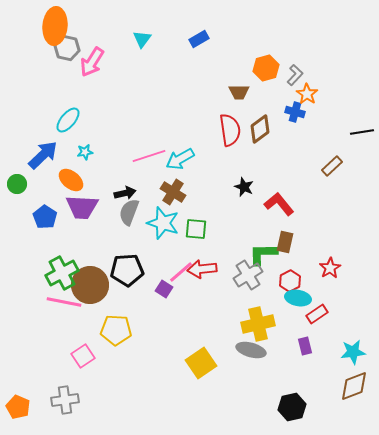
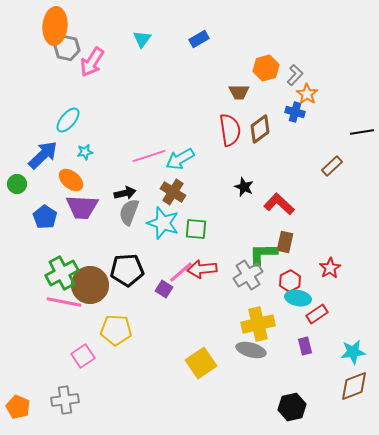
red L-shape at (279, 204): rotated 8 degrees counterclockwise
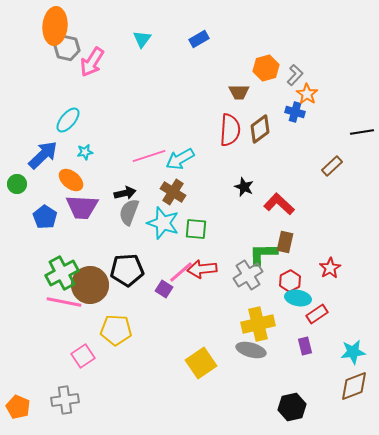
red semicircle at (230, 130): rotated 12 degrees clockwise
